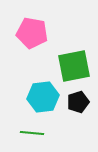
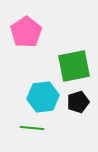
pink pentagon: moved 6 px left, 1 px up; rotated 28 degrees clockwise
green line: moved 5 px up
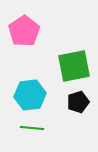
pink pentagon: moved 2 px left, 1 px up
cyan hexagon: moved 13 px left, 2 px up
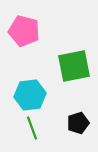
pink pentagon: rotated 24 degrees counterclockwise
black pentagon: moved 21 px down
green line: rotated 65 degrees clockwise
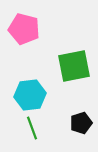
pink pentagon: moved 2 px up
black pentagon: moved 3 px right
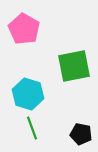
pink pentagon: rotated 16 degrees clockwise
cyan hexagon: moved 2 px left, 1 px up; rotated 24 degrees clockwise
black pentagon: moved 11 px down; rotated 30 degrees clockwise
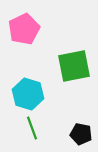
pink pentagon: rotated 16 degrees clockwise
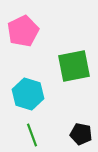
pink pentagon: moved 1 px left, 2 px down
green line: moved 7 px down
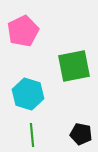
green line: rotated 15 degrees clockwise
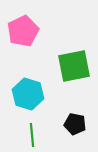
black pentagon: moved 6 px left, 10 px up
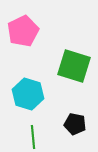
green square: rotated 28 degrees clockwise
green line: moved 1 px right, 2 px down
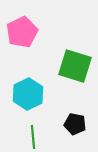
pink pentagon: moved 1 px left, 1 px down
green square: moved 1 px right
cyan hexagon: rotated 16 degrees clockwise
